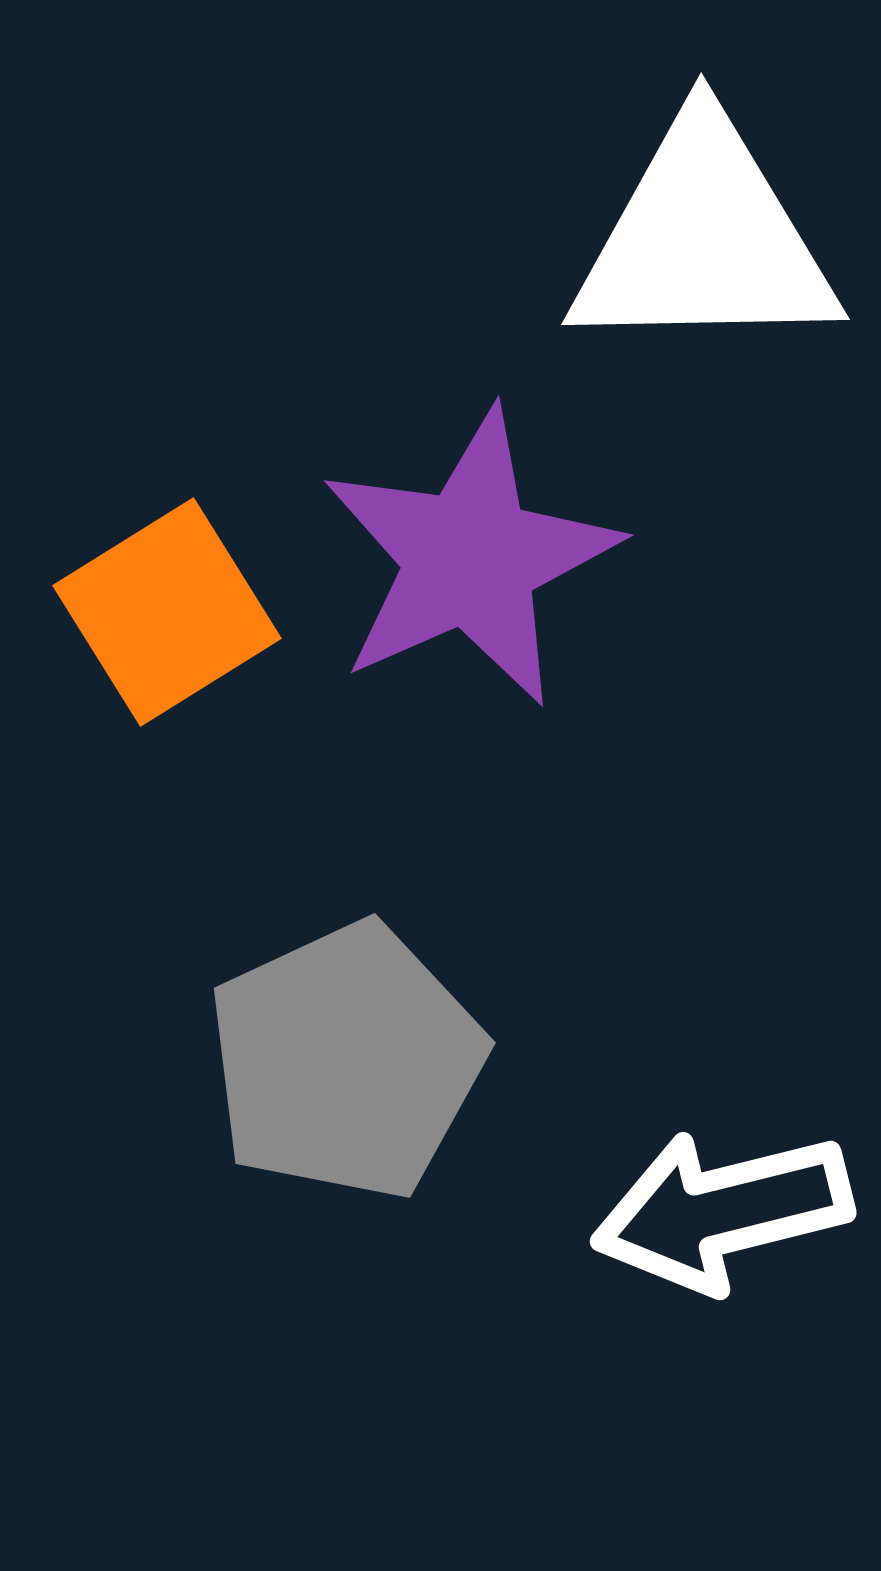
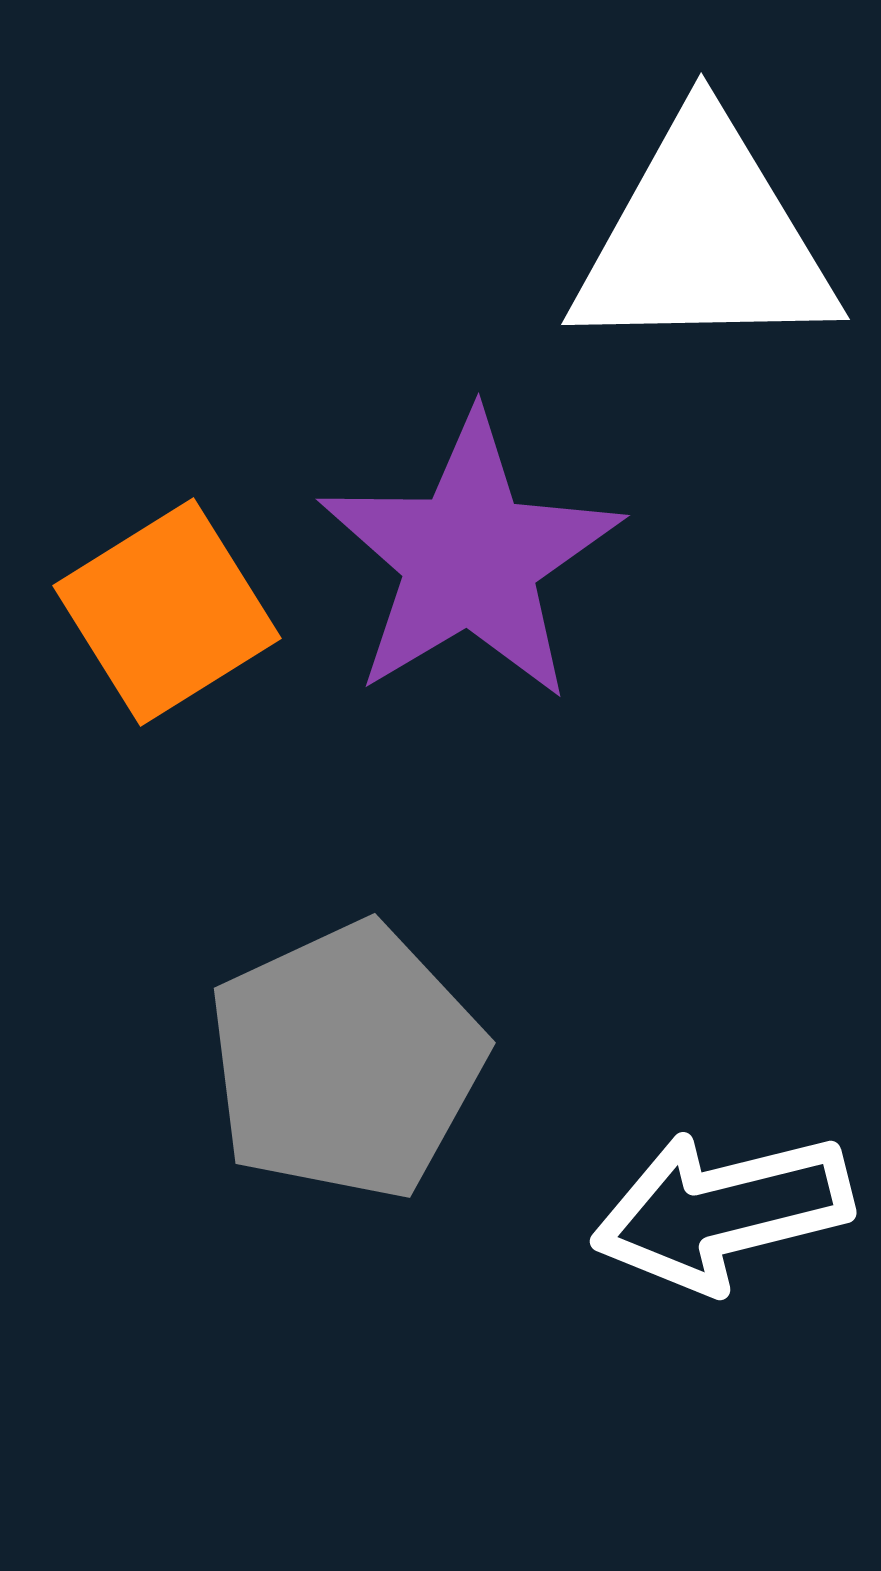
purple star: rotated 7 degrees counterclockwise
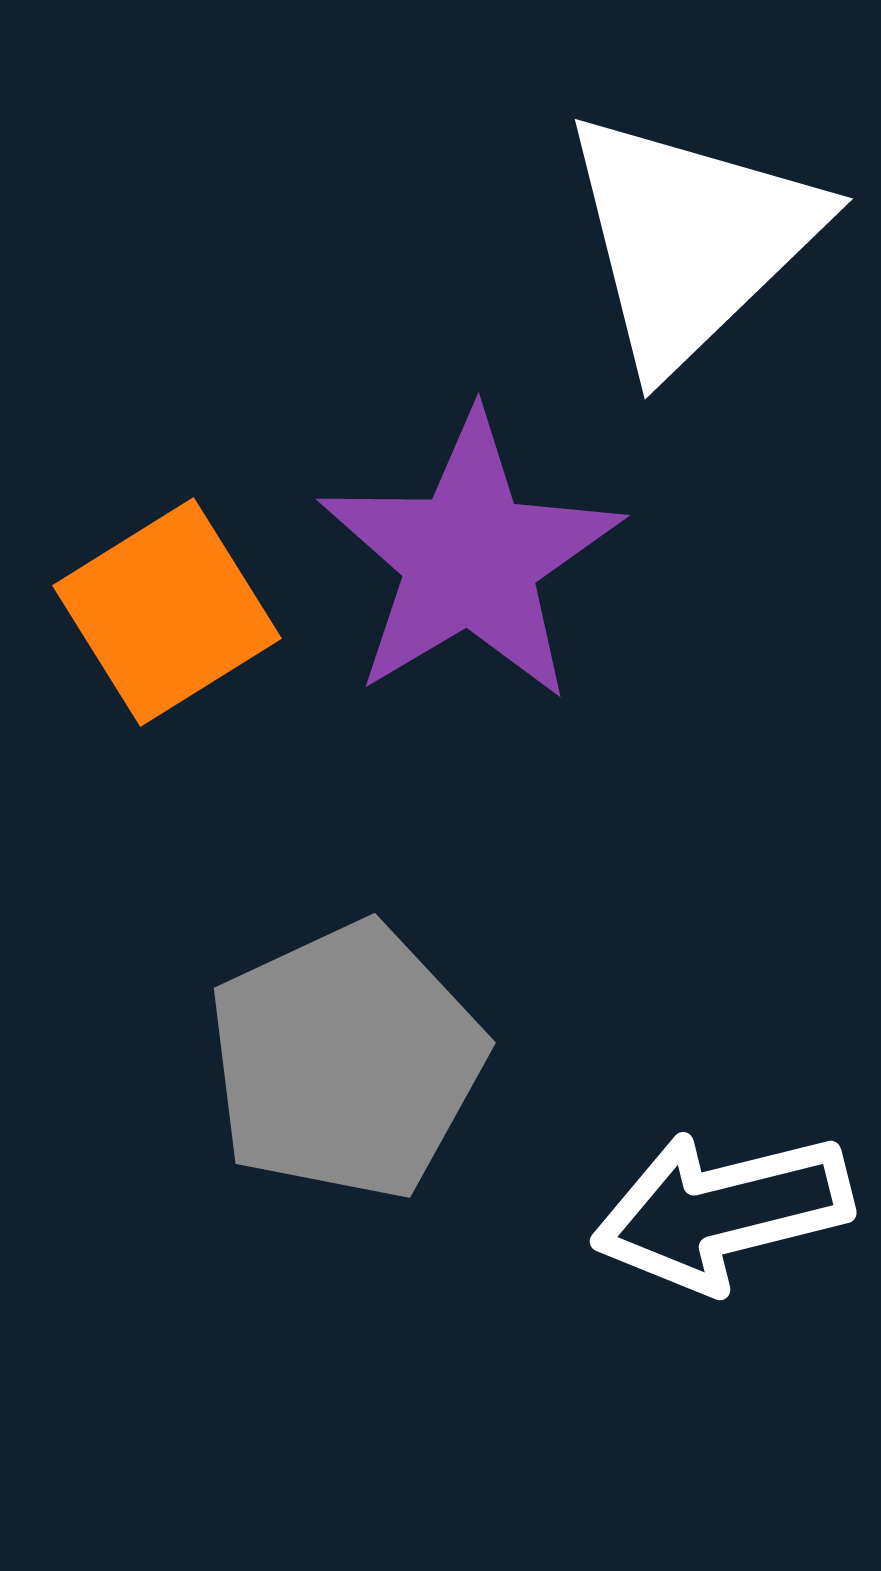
white triangle: moved 13 px left; rotated 43 degrees counterclockwise
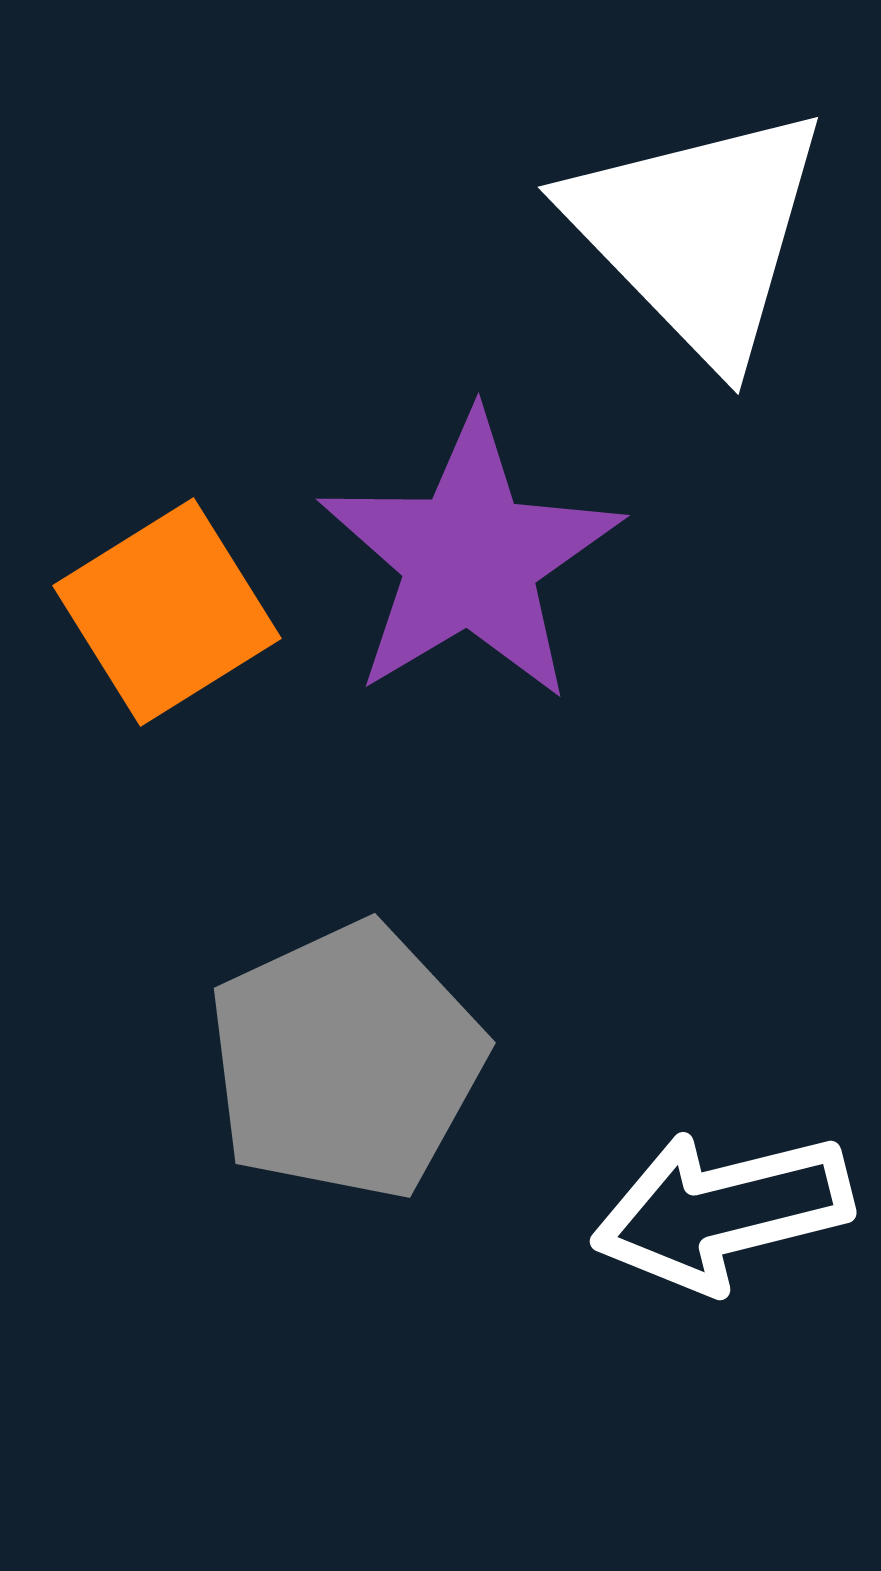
white triangle: moved 7 px right, 6 px up; rotated 30 degrees counterclockwise
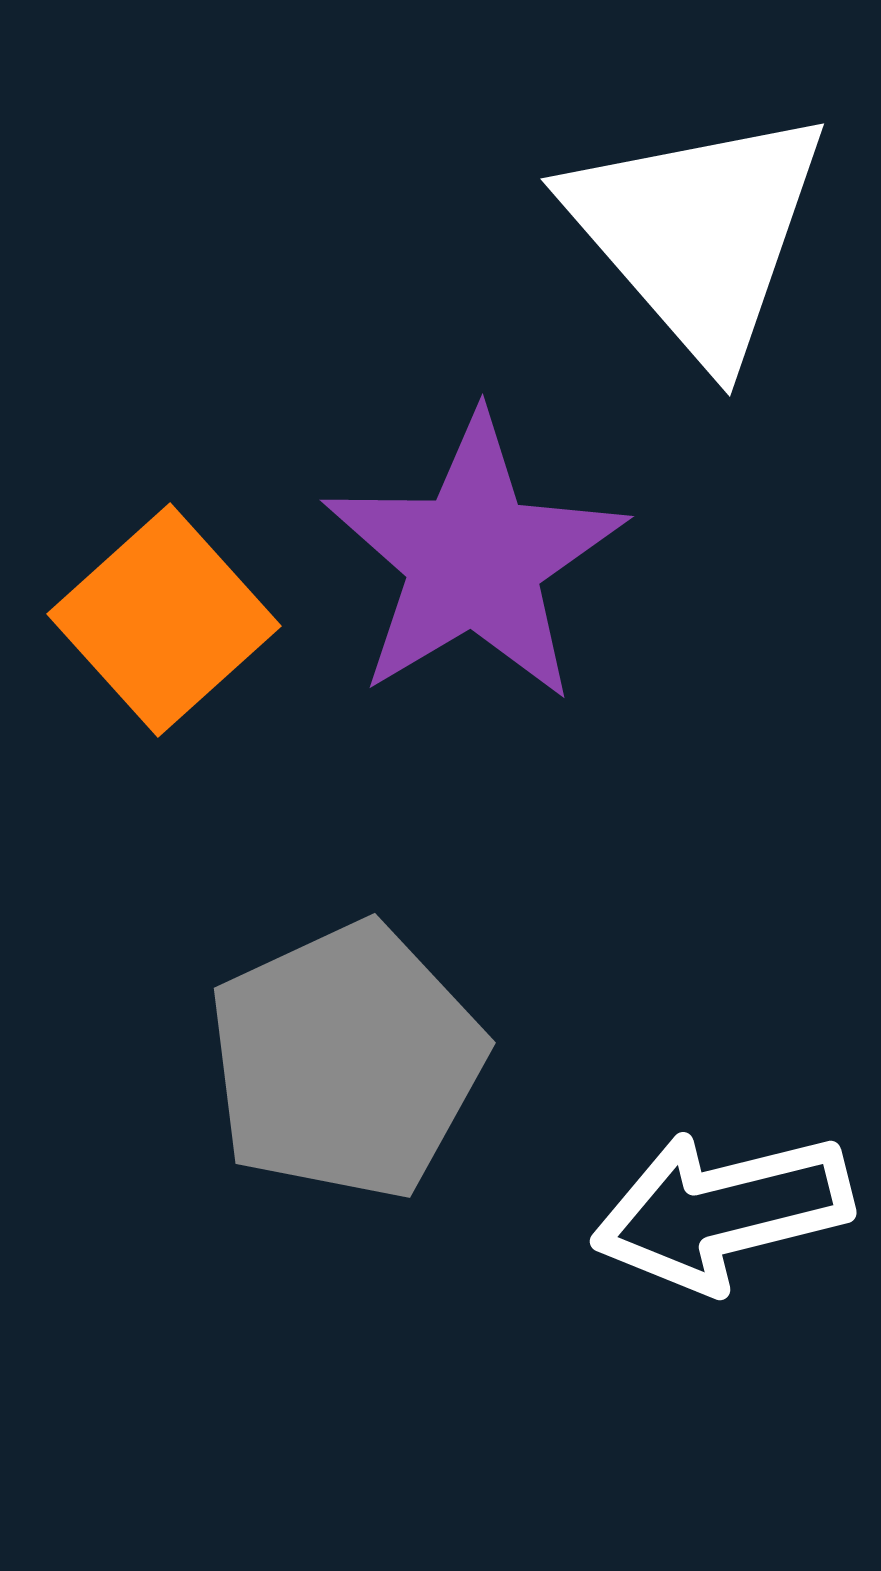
white triangle: rotated 3 degrees clockwise
purple star: moved 4 px right, 1 px down
orange square: moved 3 px left, 8 px down; rotated 10 degrees counterclockwise
